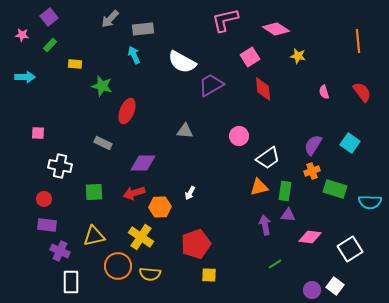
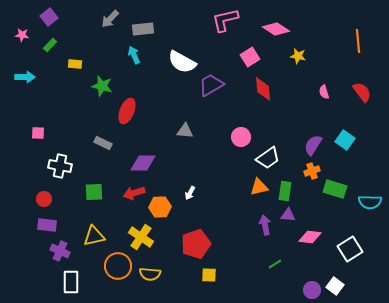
pink circle at (239, 136): moved 2 px right, 1 px down
cyan square at (350, 143): moved 5 px left, 3 px up
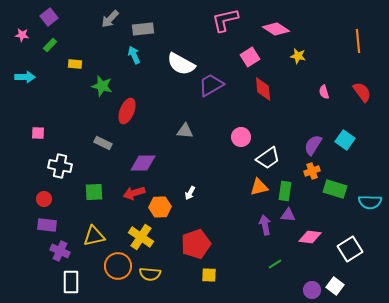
white semicircle at (182, 62): moved 1 px left, 2 px down
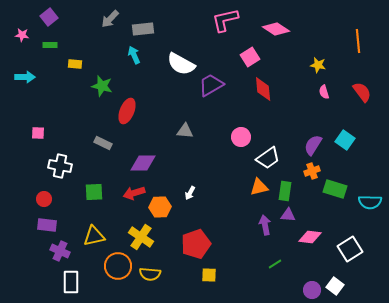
green rectangle at (50, 45): rotated 48 degrees clockwise
yellow star at (298, 56): moved 20 px right, 9 px down
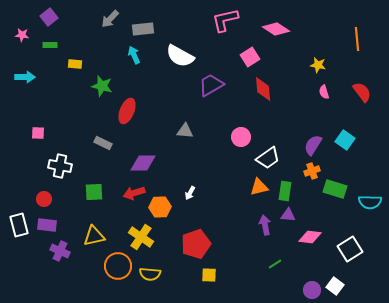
orange line at (358, 41): moved 1 px left, 2 px up
white semicircle at (181, 64): moved 1 px left, 8 px up
white rectangle at (71, 282): moved 52 px left, 57 px up; rotated 15 degrees counterclockwise
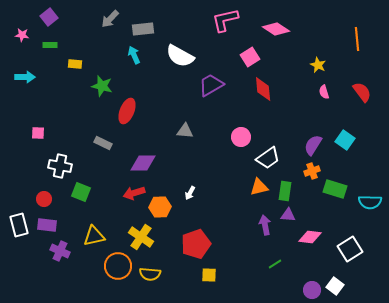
yellow star at (318, 65): rotated 14 degrees clockwise
green square at (94, 192): moved 13 px left; rotated 24 degrees clockwise
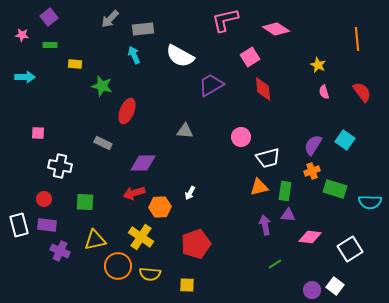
white trapezoid at (268, 158): rotated 20 degrees clockwise
green square at (81, 192): moved 4 px right, 10 px down; rotated 18 degrees counterclockwise
yellow triangle at (94, 236): moved 1 px right, 4 px down
yellow square at (209, 275): moved 22 px left, 10 px down
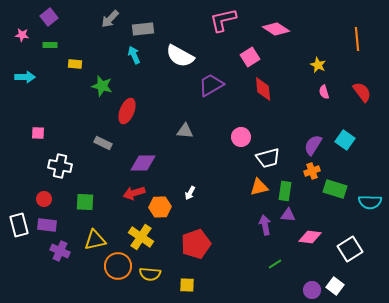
pink L-shape at (225, 20): moved 2 px left
